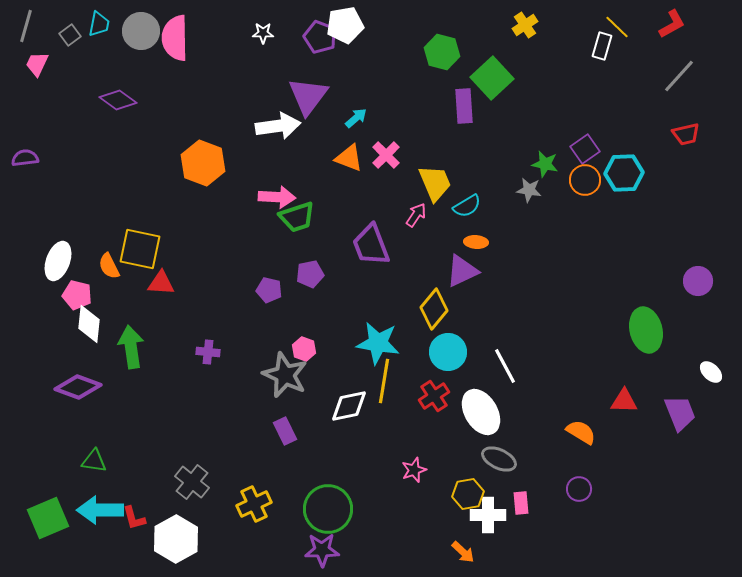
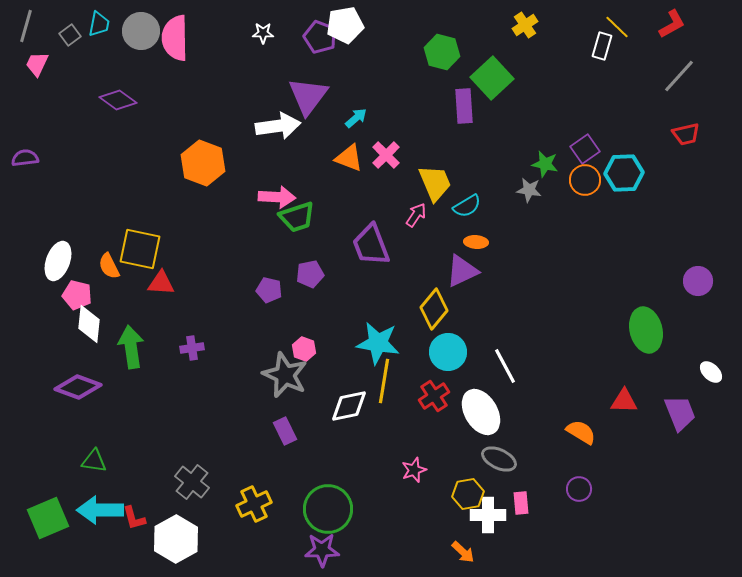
purple cross at (208, 352): moved 16 px left, 4 px up; rotated 15 degrees counterclockwise
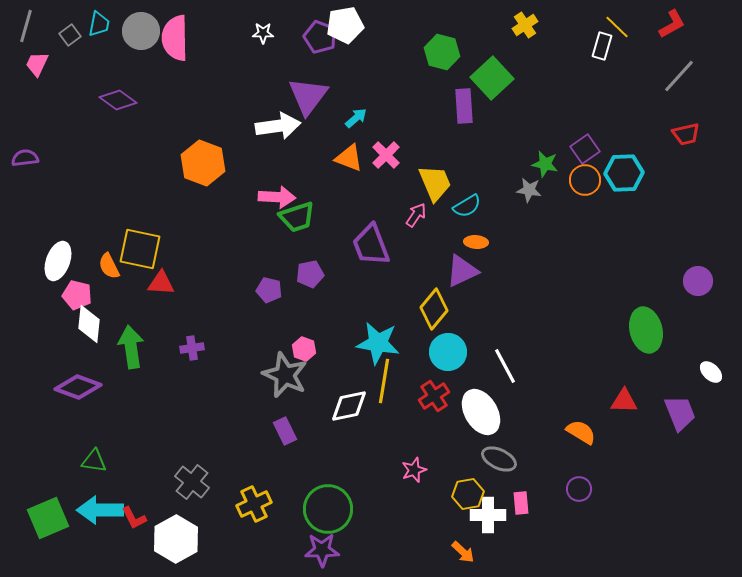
red L-shape at (134, 518): rotated 12 degrees counterclockwise
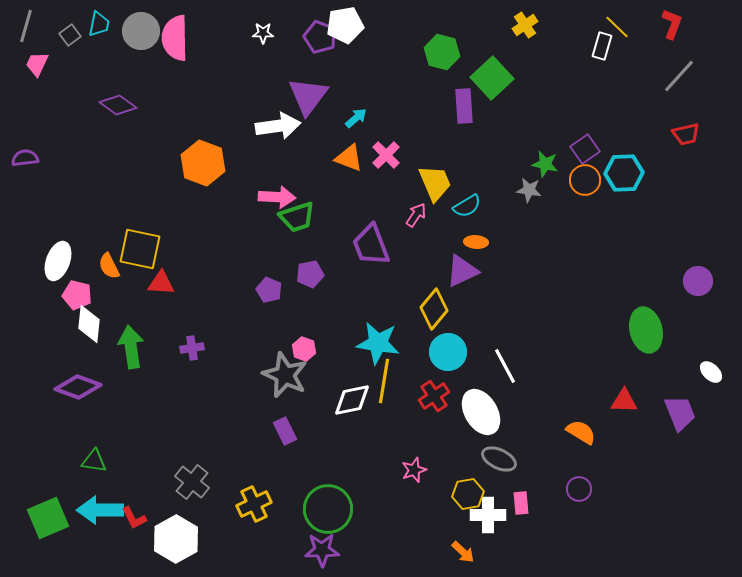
red L-shape at (672, 24): rotated 40 degrees counterclockwise
purple diamond at (118, 100): moved 5 px down
purple pentagon at (269, 290): rotated 10 degrees clockwise
white diamond at (349, 406): moved 3 px right, 6 px up
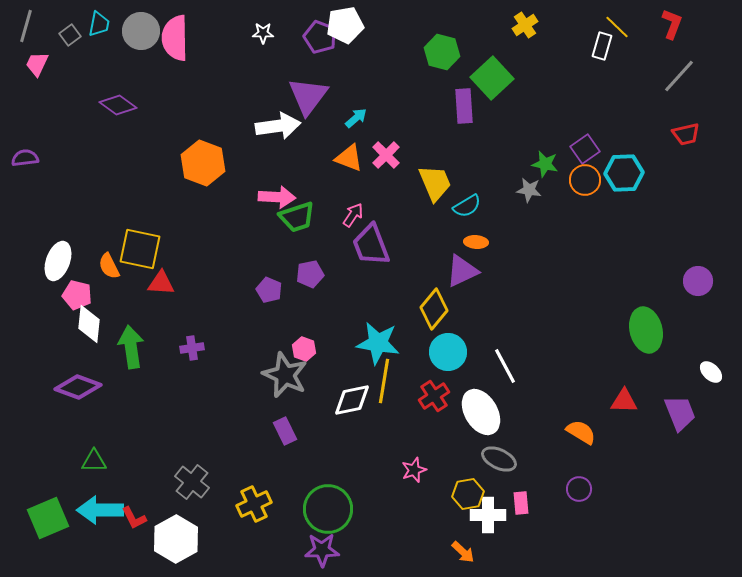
pink arrow at (416, 215): moved 63 px left
green triangle at (94, 461): rotated 8 degrees counterclockwise
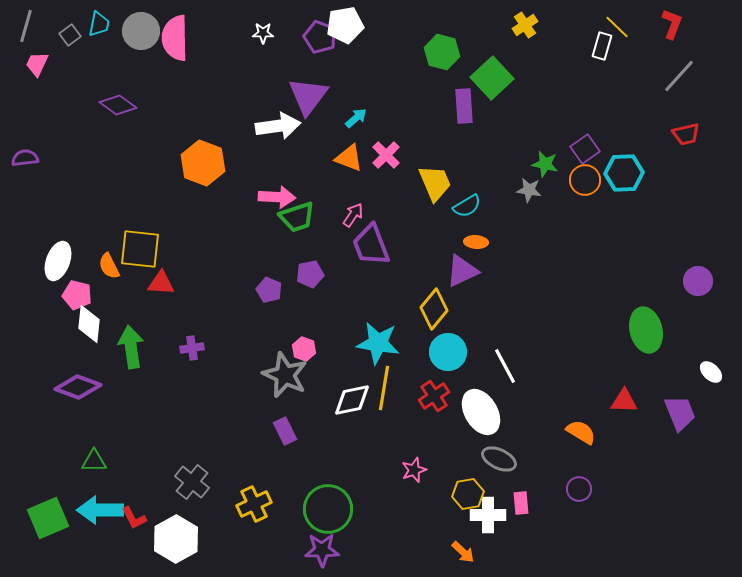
yellow square at (140, 249): rotated 6 degrees counterclockwise
yellow line at (384, 381): moved 7 px down
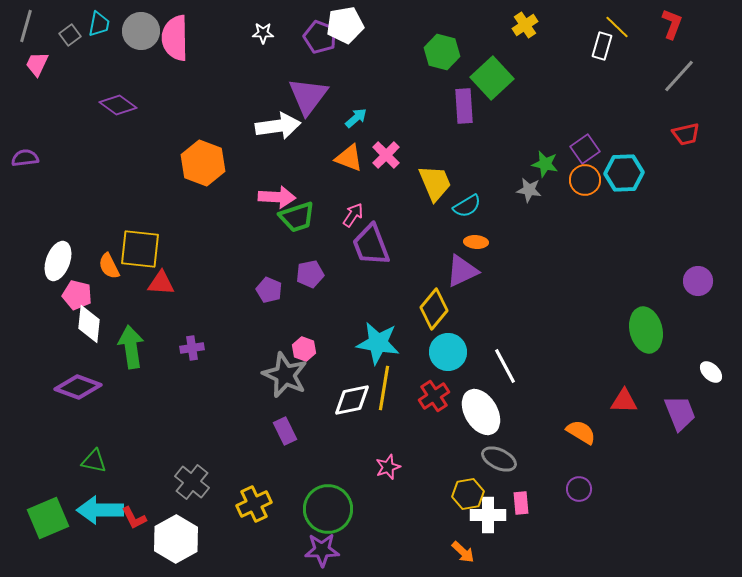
green triangle at (94, 461): rotated 12 degrees clockwise
pink star at (414, 470): moved 26 px left, 3 px up
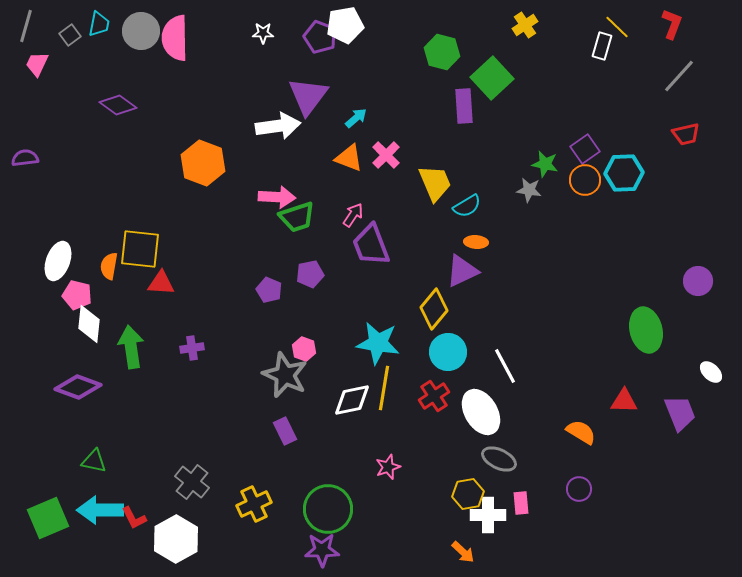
orange semicircle at (109, 266): rotated 36 degrees clockwise
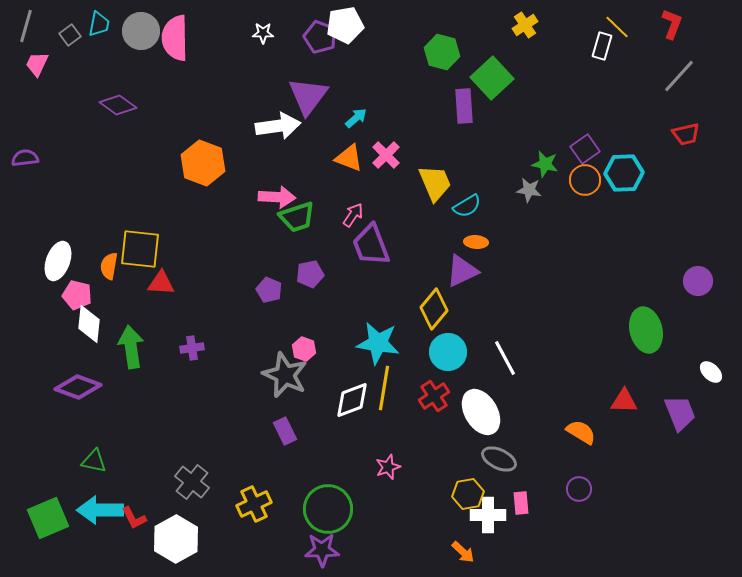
white line at (505, 366): moved 8 px up
white diamond at (352, 400): rotated 9 degrees counterclockwise
